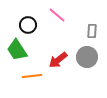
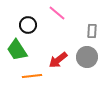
pink line: moved 2 px up
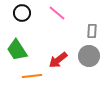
black circle: moved 6 px left, 12 px up
gray circle: moved 2 px right, 1 px up
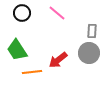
gray circle: moved 3 px up
orange line: moved 4 px up
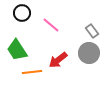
pink line: moved 6 px left, 12 px down
gray rectangle: rotated 40 degrees counterclockwise
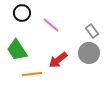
orange line: moved 2 px down
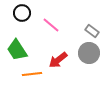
gray rectangle: rotated 16 degrees counterclockwise
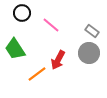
green trapezoid: moved 2 px left, 1 px up
red arrow: rotated 24 degrees counterclockwise
orange line: moved 5 px right; rotated 30 degrees counterclockwise
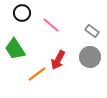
gray circle: moved 1 px right, 4 px down
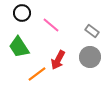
green trapezoid: moved 4 px right, 2 px up
